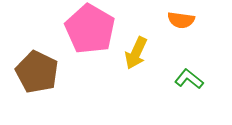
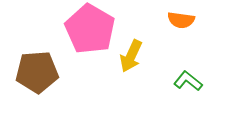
yellow arrow: moved 5 px left, 3 px down
brown pentagon: rotated 30 degrees counterclockwise
green L-shape: moved 1 px left, 2 px down
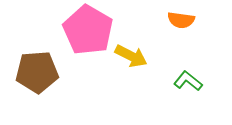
pink pentagon: moved 2 px left, 1 px down
yellow arrow: rotated 88 degrees counterclockwise
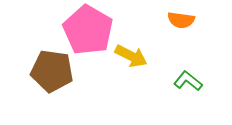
brown pentagon: moved 15 px right, 1 px up; rotated 12 degrees clockwise
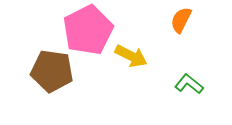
orange semicircle: rotated 108 degrees clockwise
pink pentagon: rotated 15 degrees clockwise
green L-shape: moved 1 px right, 3 px down
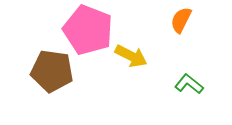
pink pentagon: rotated 24 degrees counterclockwise
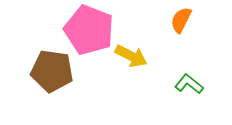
pink pentagon: moved 1 px right
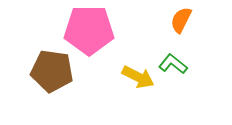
pink pentagon: rotated 21 degrees counterclockwise
yellow arrow: moved 7 px right, 21 px down
green L-shape: moved 16 px left, 20 px up
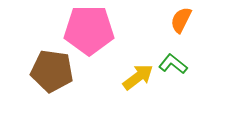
yellow arrow: rotated 64 degrees counterclockwise
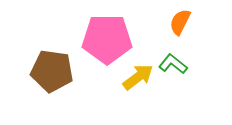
orange semicircle: moved 1 px left, 2 px down
pink pentagon: moved 18 px right, 9 px down
